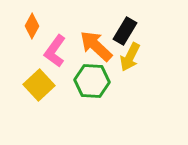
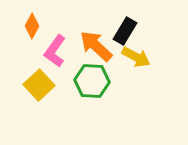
yellow arrow: moved 6 px right; rotated 88 degrees counterclockwise
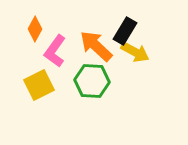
orange diamond: moved 3 px right, 3 px down
yellow arrow: moved 1 px left, 5 px up
yellow square: rotated 16 degrees clockwise
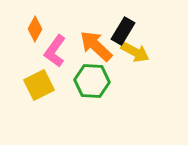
black rectangle: moved 2 px left
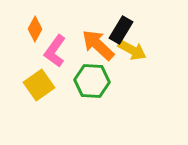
black rectangle: moved 2 px left, 1 px up
orange arrow: moved 2 px right, 1 px up
yellow arrow: moved 3 px left, 2 px up
yellow square: rotated 8 degrees counterclockwise
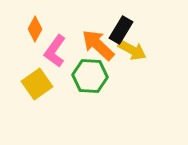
green hexagon: moved 2 px left, 5 px up
yellow square: moved 2 px left, 1 px up
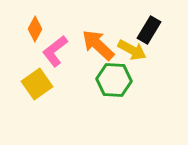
black rectangle: moved 28 px right
pink L-shape: rotated 16 degrees clockwise
green hexagon: moved 24 px right, 4 px down
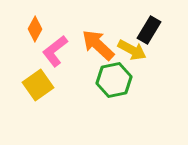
green hexagon: rotated 16 degrees counterclockwise
yellow square: moved 1 px right, 1 px down
